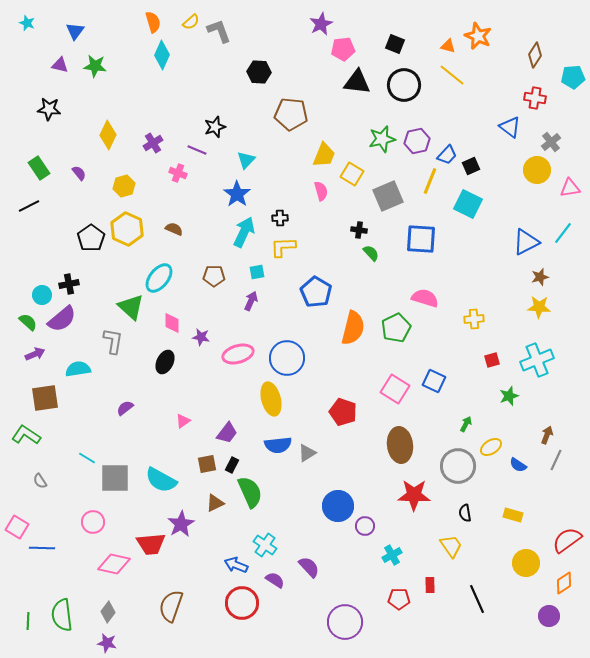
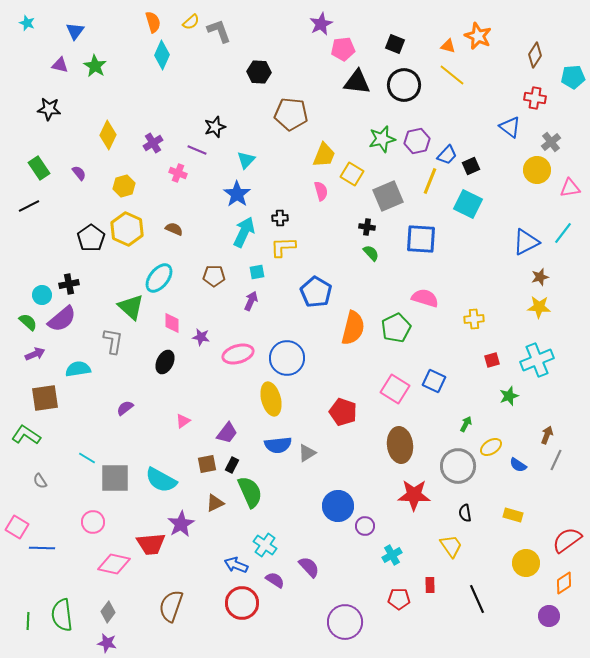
green star at (95, 66): rotated 25 degrees clockwise
black cross at (359, 230): moved 8 px right, 3 px up
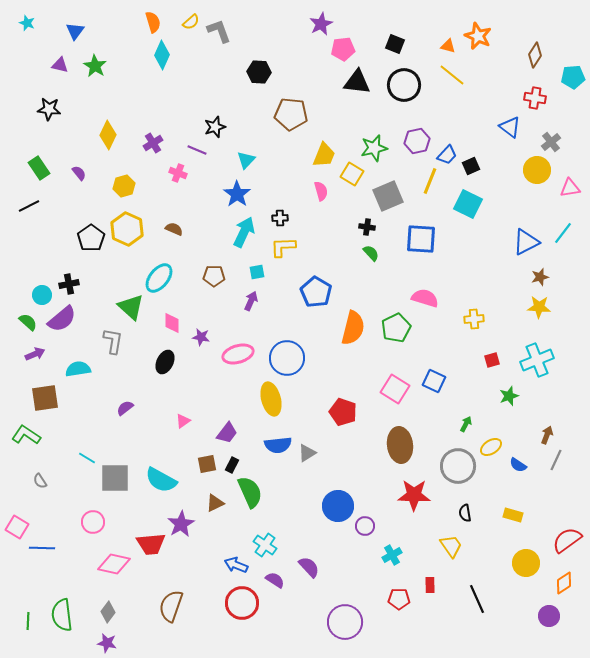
green star at (382, 139): moved 8 px left, 9 px down
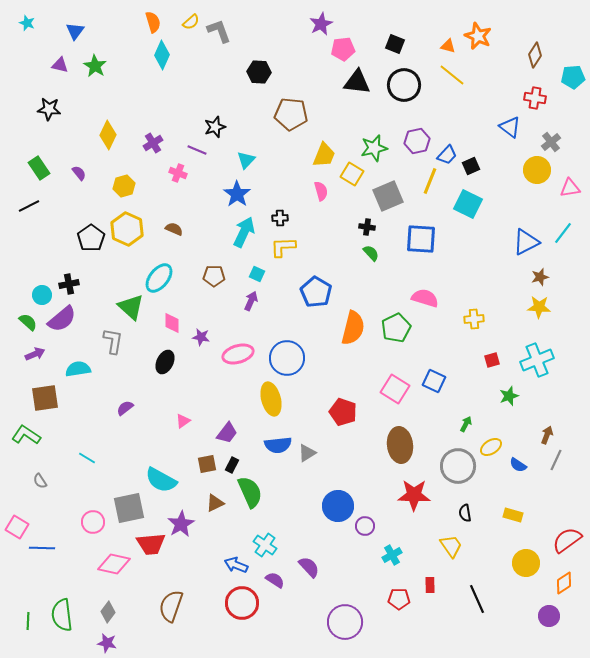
cyan square at (257, 272): moved 2 px down; rotated 35 degrees clockwise
gray square at (115, 478): moved 14 px right, 30 px down; rotated 12 degrees counterclockwise
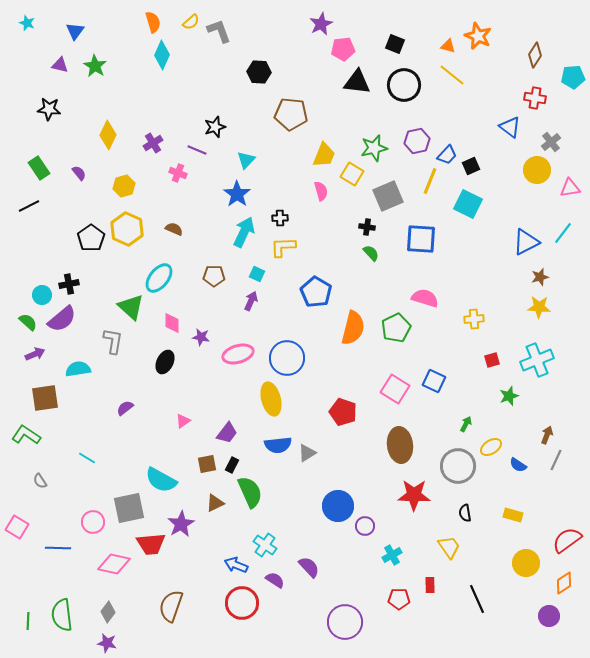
yellow trapezoid at (451, 546): moved 2 px left, 1 px down
blue line at (42, 548): moved 16 px right
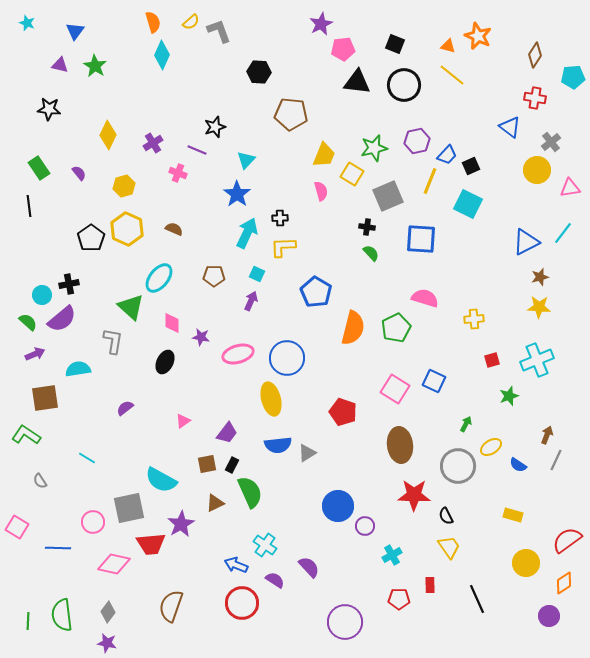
black line at (29, 206): rotated 70 degrees counterclockwise
cyan arrow at (244, 232): moved 3 px right, 1 px down
black semicircle at (465, 513): moved 19 px left, 3 px down; rotated 18 degrees counterclockwise
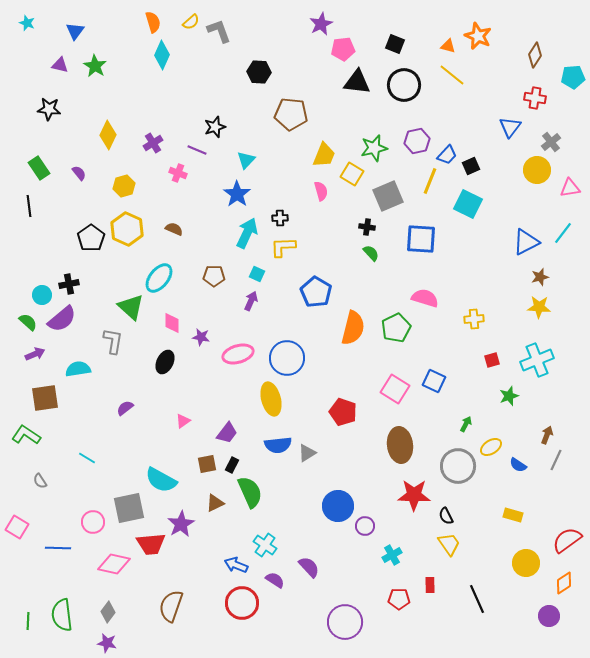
blue triangle at (510, 127): rotated 30 degrees clockwise
yellow trapezoid at (449, 547): moved 3 px up
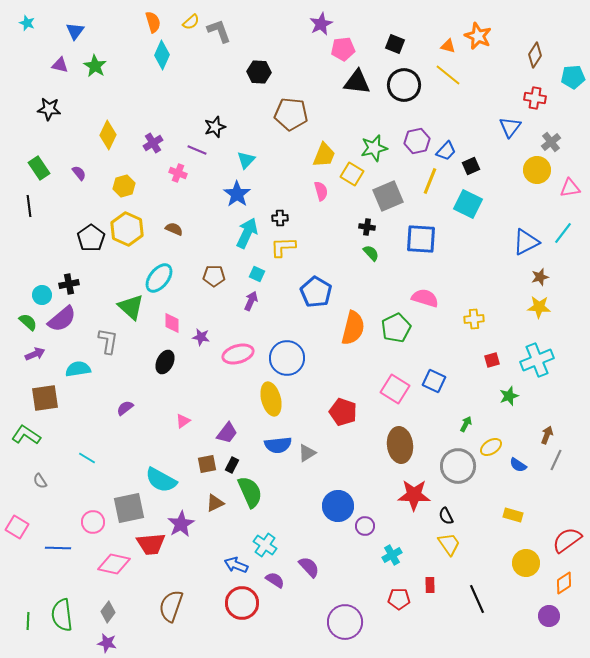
yellow line at (452, 75): moved 4 px left
blue trapezoid at (447, 155): moved 1 px left, 4 px up
gray L-shape at (113, 341): moved 5 px left
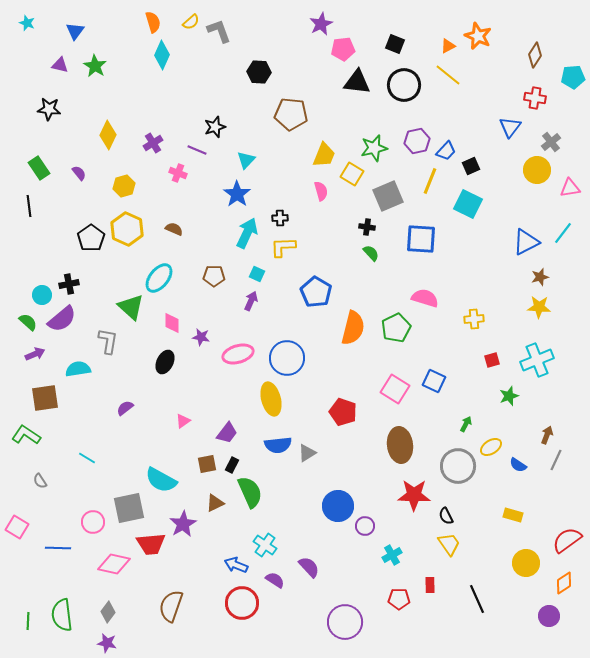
orange triangle at (448, 46): rotated 42 degrees counterclockwise
purple star at (181, 524): moved 2 px right
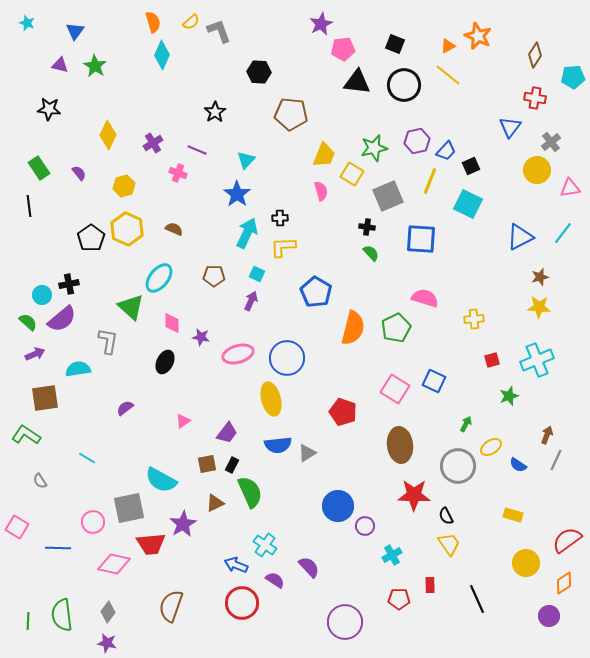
black star at (215, 127): moved 15 px up; rotated 15 degrees counterclockwise
blue triangle at (526, 242): moved 6 px left, 5 px up
